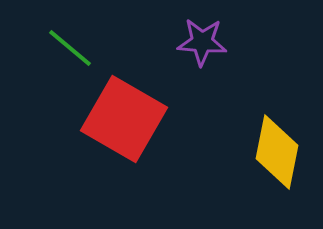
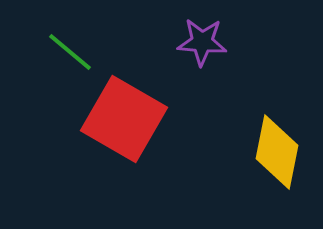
green line: moved 4 px down
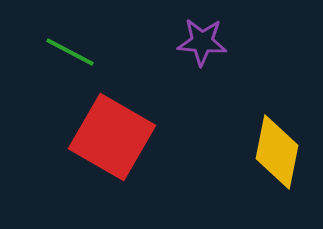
green line: rotated 12 degrees counterclockwise
red square: moved 12 px left, 18 px down
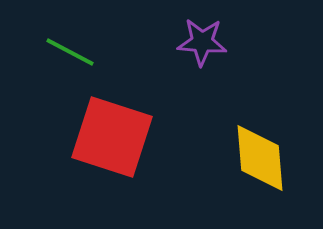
red square: rotated 12 degrees counterclockwise
yellow diamond: moved 17 px left, 6 px down; rotated 16 degrees counterclockwise
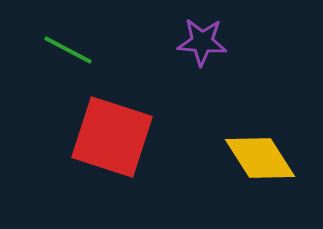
green line: moved 2 px left, 2 px up
yellow diamond: rotated 28 degrees counterclockwise
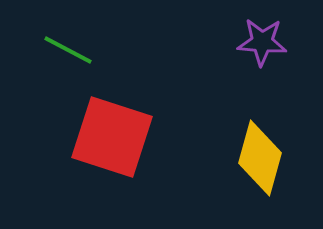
purple star: moved 60 px right
yellow diamond: rotated 48 degrees clockwise
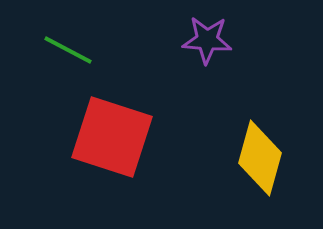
purple star: moved 55 px left, 2 px up
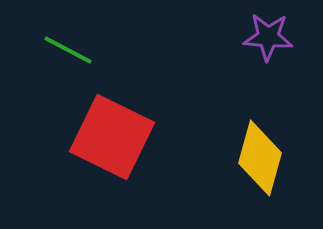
purple star: moved 61 px right, 3 px up
red square: rotated 8 degrees clockwise
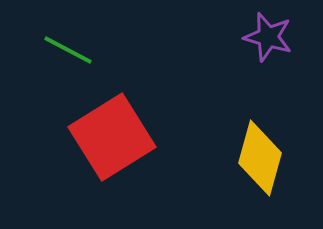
purple star: rotated 12 degrees clockwise
red square: rotated 32 degrees clockwise
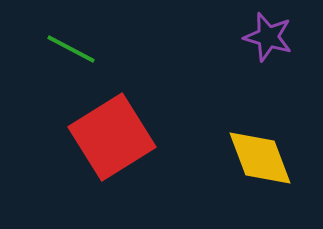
green line: moved 3 px right, 1 px up
yellow diamond: rotated 36 degrees counterclockwise
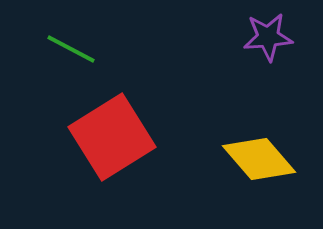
purple star: rotated 21 degrees counterclockwise
yellow diamond: moved 1 px left, 1 px down; rotated 20 degrees counterclockwise
